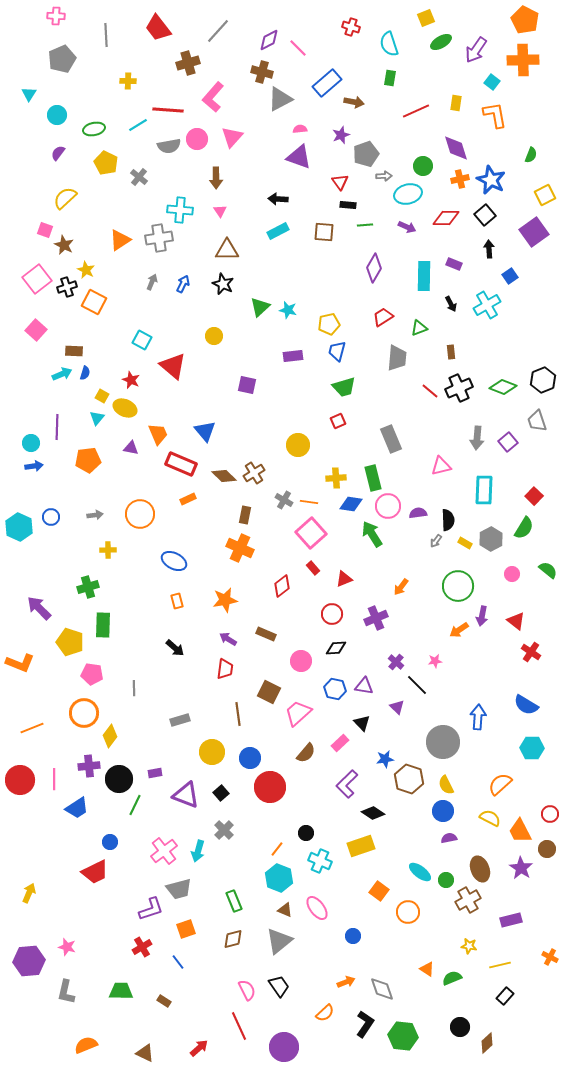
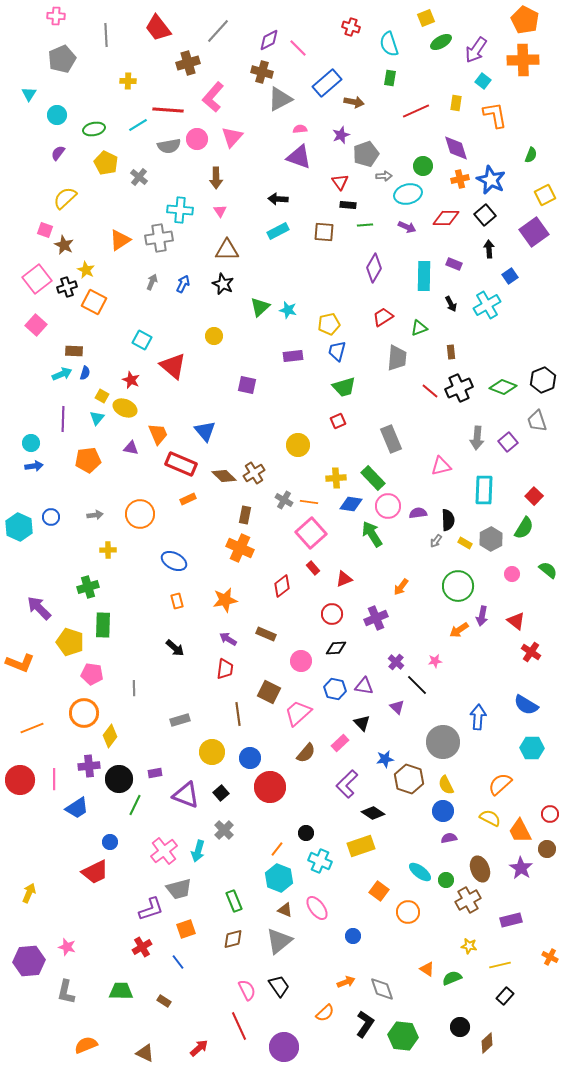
cyan square at (492, 82): moved 9 px left, 1 px up
pink square at (36, 330): moved 5 px up
purple line at (57, 427): moved 6 px right, 8 px up
green rectangle at (373, 478): rotated 30 degrees counterclockwise
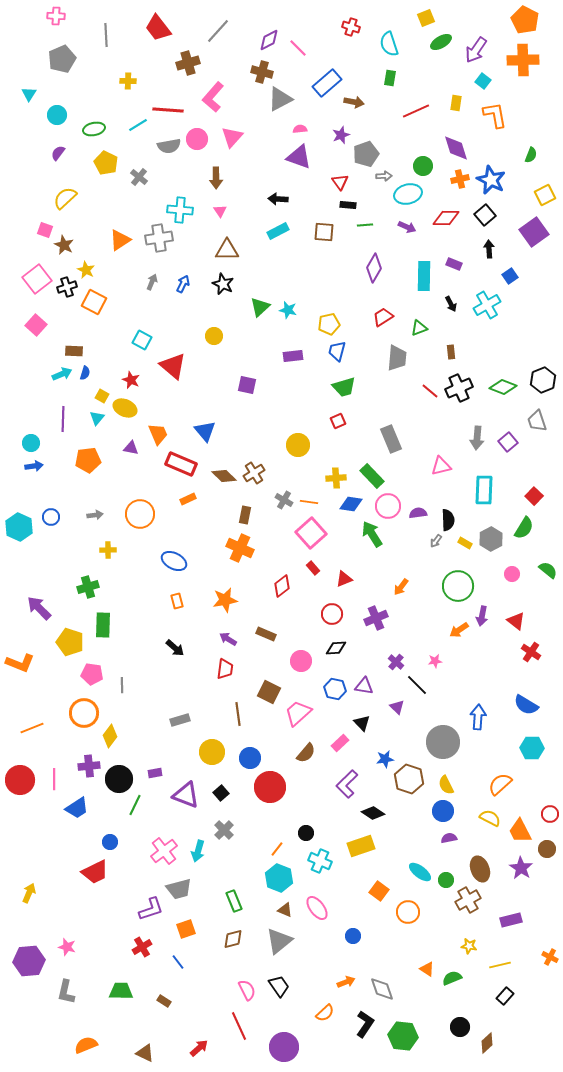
green rectangle at (373, 478): moved 1 px left, 2 px up
gray line at (134, 688): moved 12 px left, 3 px up
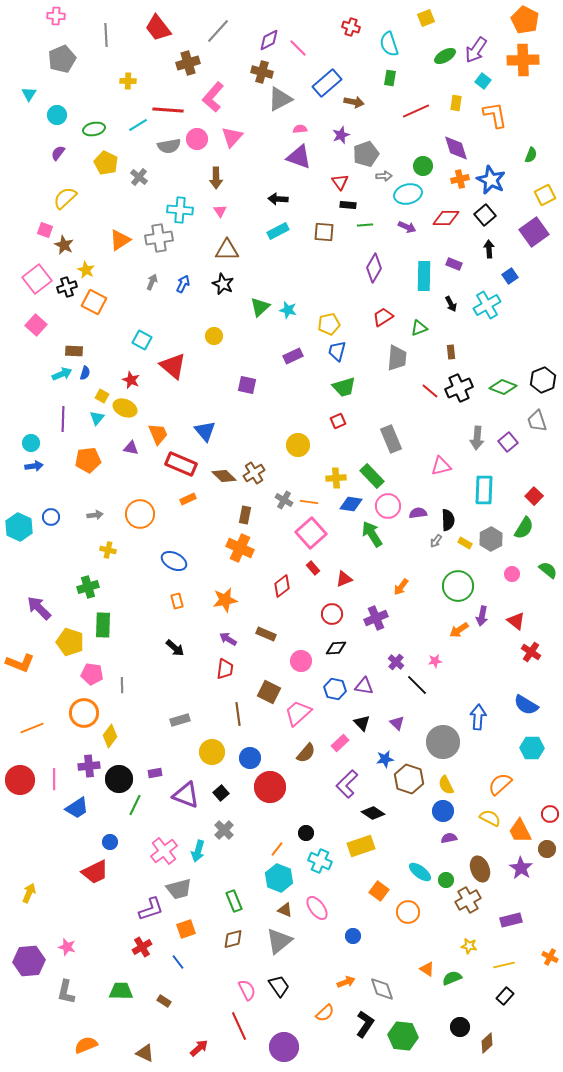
green ellipse at (441, 42): moved 4 px right, 14 px down
purple rectangle at (293, 356): rotated 18 degrees counterclockwise
yellow cross at (108, 550): rotated 14 degrees clockwise
purple triangle at (397, 707): moved 16 px down
yellow line at (500, 965): moved 4 px right
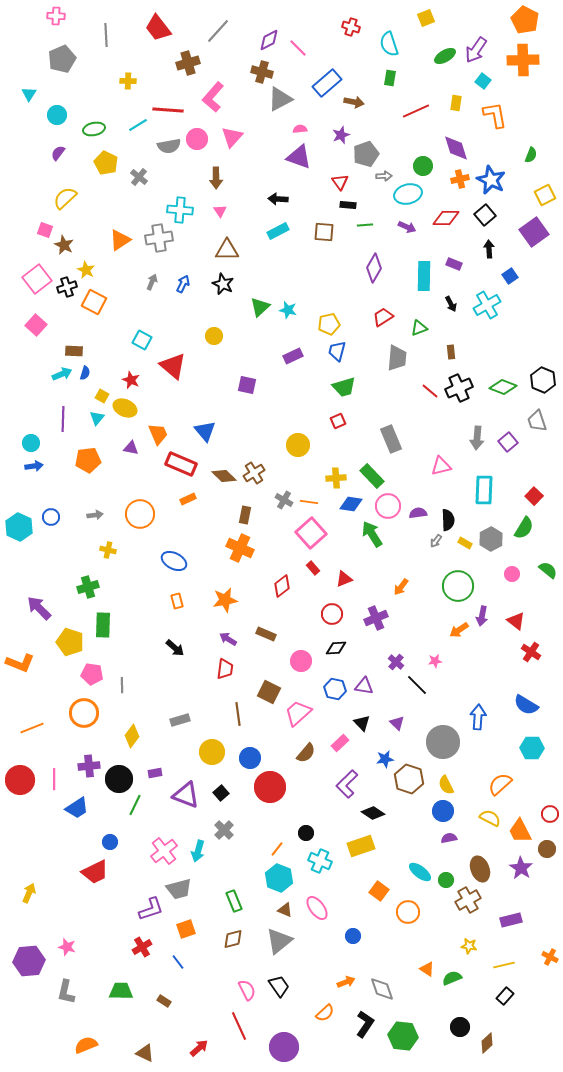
black hexagon at (543, 380): rotated 15 degrees counterclockwise
yellow diamond at (110, 736): moved 22 px right
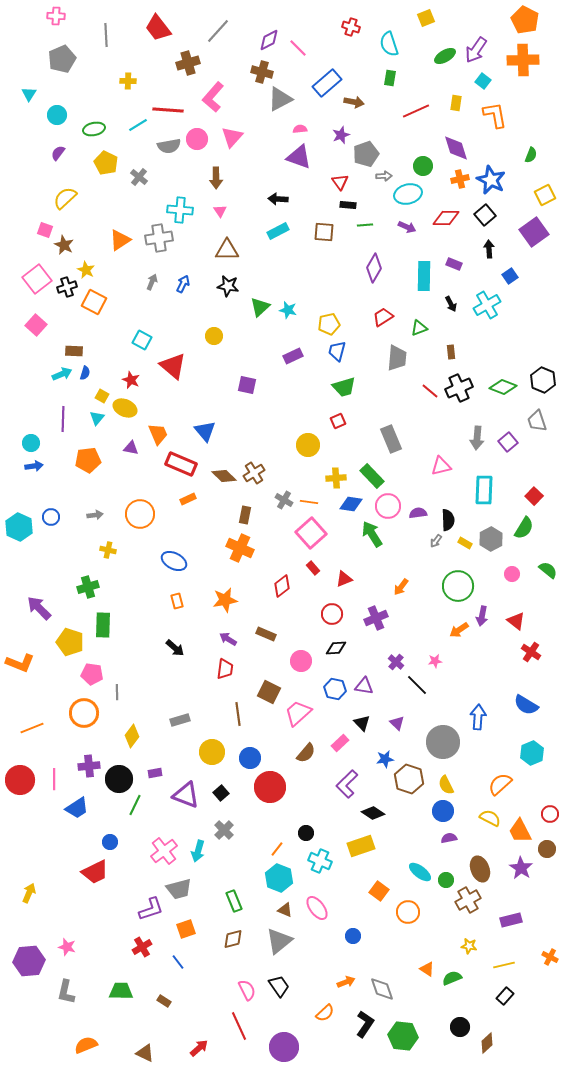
black star at (223, 284): moved 5 px right, 2 px down; rotated 15 degrees counterclockwise
yellow circle at (298, 445): moved 10 px right
gray line at (122, 685): moved 5 px left, 7 px down
cyan hexagon at (532, 748): moved 5 px down; rotated 25 degrees counterclockwise
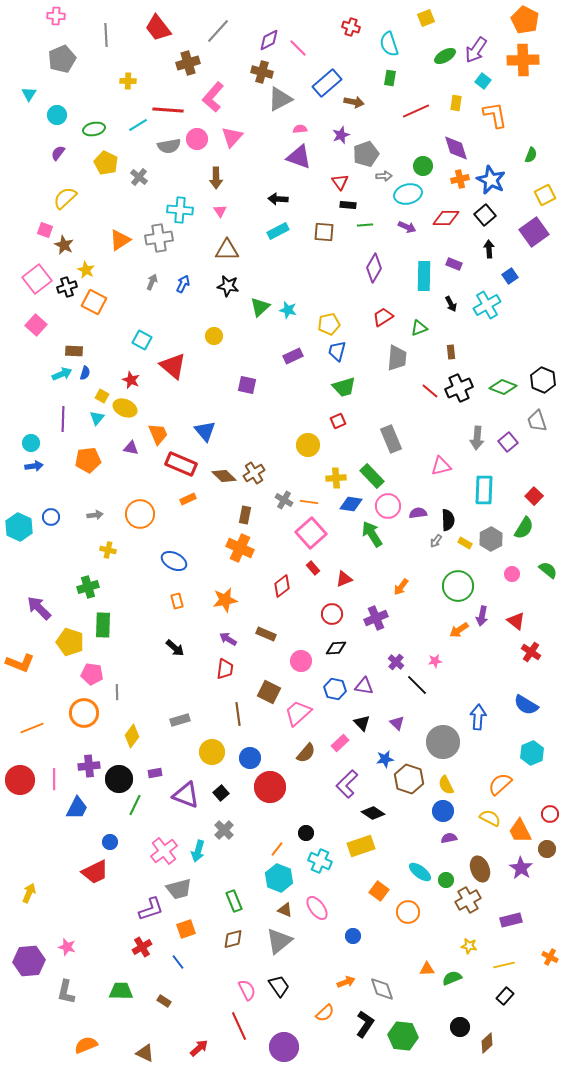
blue trapezoid at (77, 808): rotated 30 degrees counterclockwise
orange triangle at (427, 969): rotated 35 degrees counterclockwise
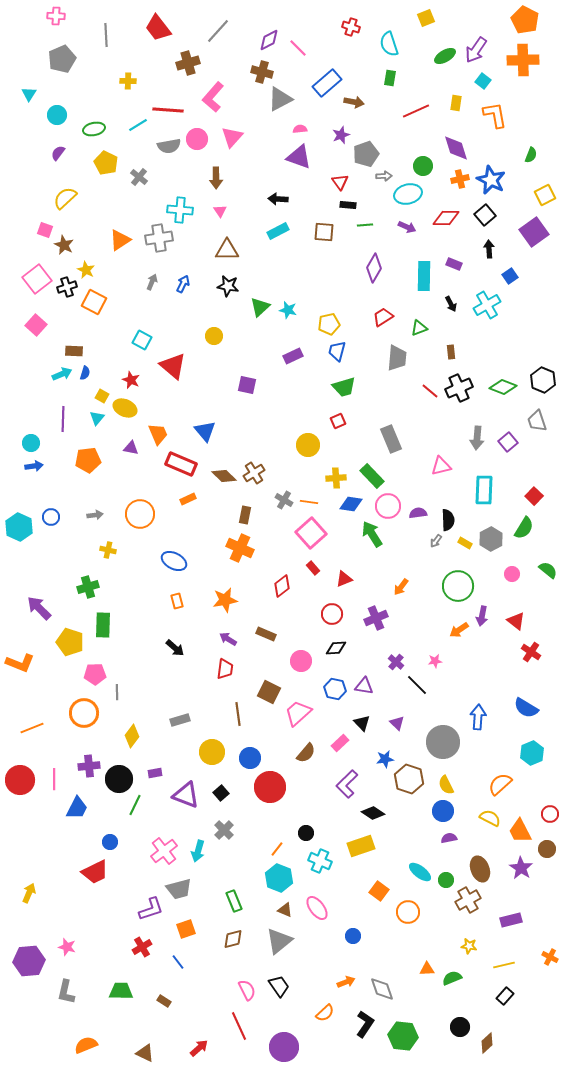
pink pentagon at (92, 674): moved 3 px right; rotated 10 degrees counterclockwise
blue semicircle at (526, 705): moved 3 px down
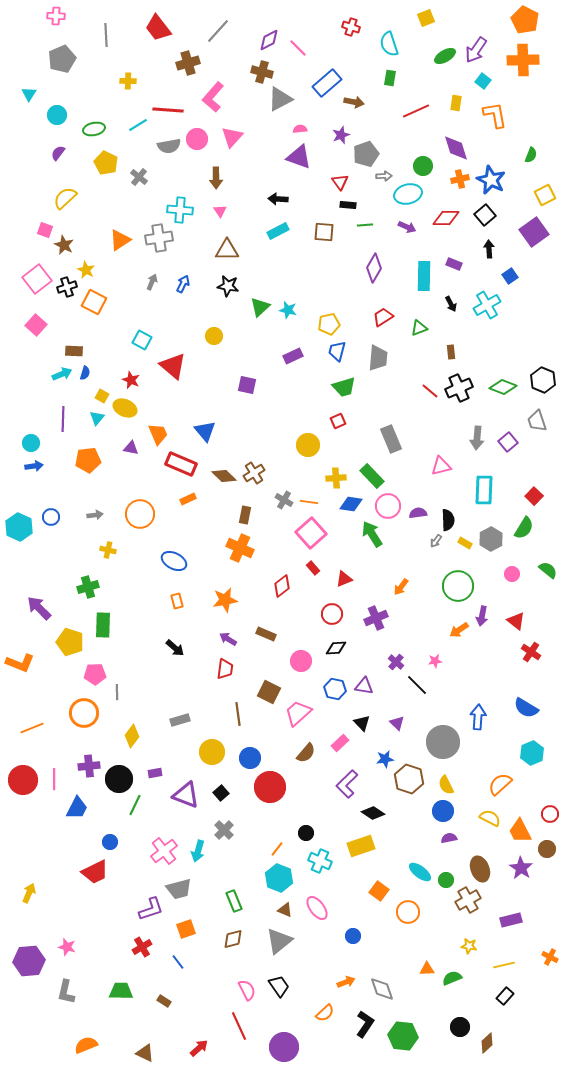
gray trapezoid at (397, 358): moved 19 px left
red circle at (20, 780): moved 3 px right
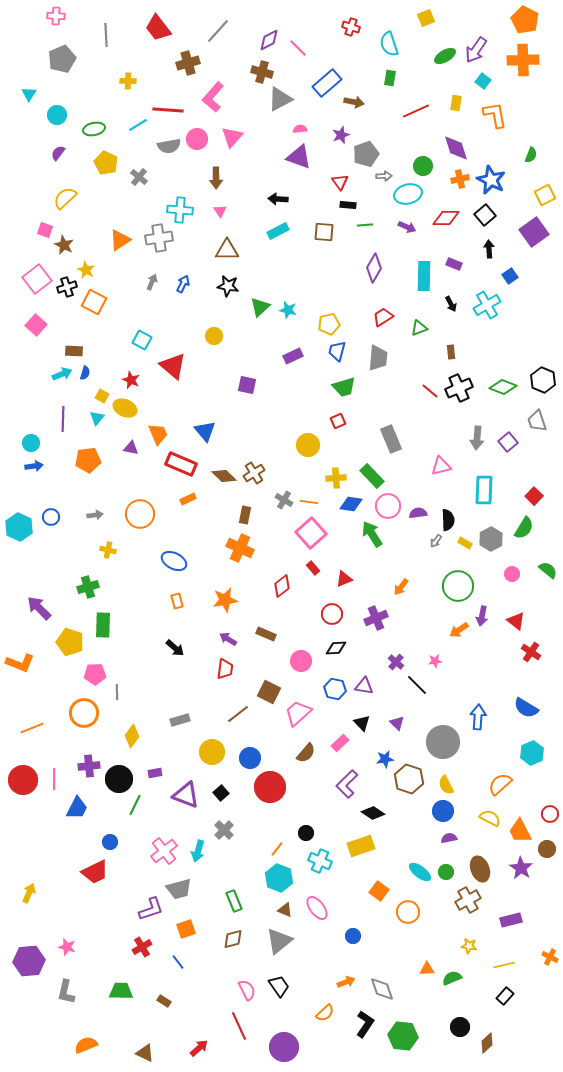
brown line at (238, 714): rotated 60 degrees clockwise
green circle at (446, 880): moved 8 px up
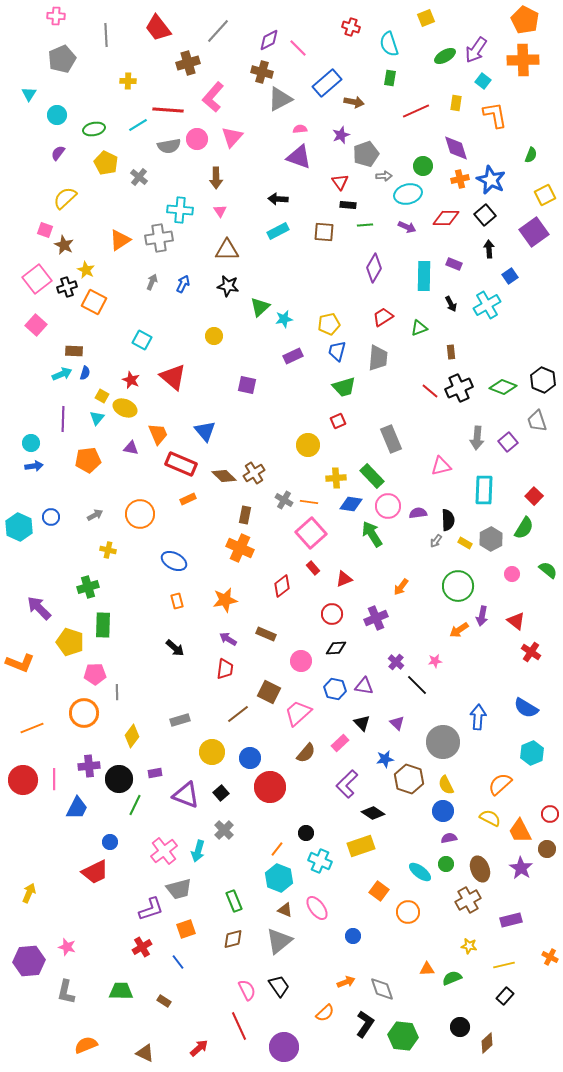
cyan star at (288, 310): moved 4 px left, 9 px down; rotated 24 degrees counterclockwise
red triangle at (173, 366): moved 11 px down
gray arrow at (95, 515): rotated 21 degrees counterclockwise
green circle at (446, 872): moved 8 px up
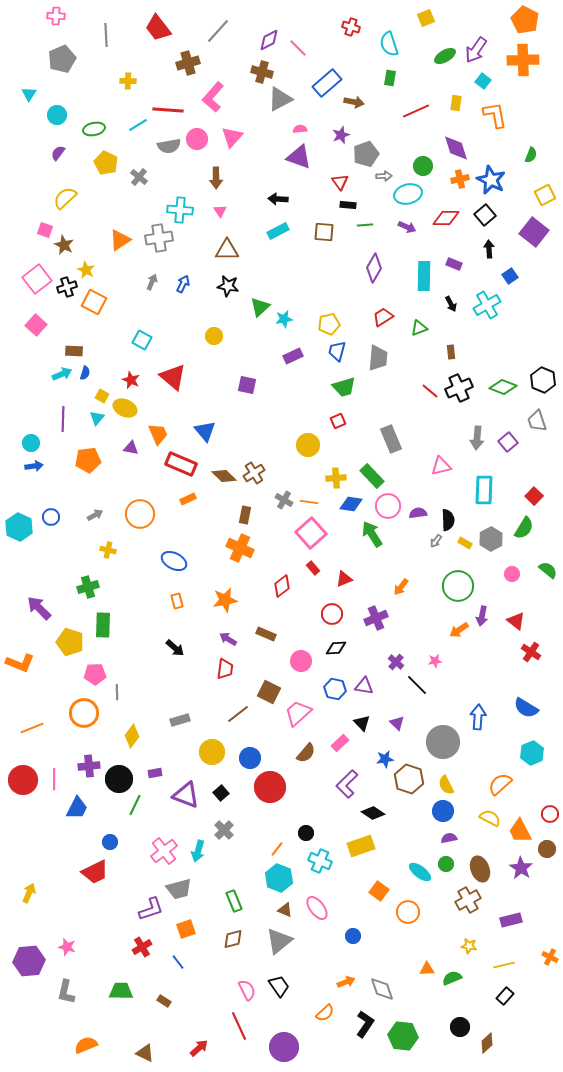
purple square at (534, 232): rotated 16 degrees counterclockwise
